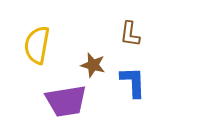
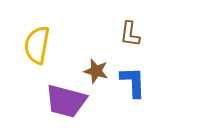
brown star: moved 3 px right, 6 px down
purple trapezoid: rotated 24 degrees clockwise
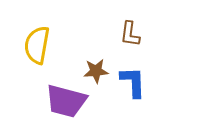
brown star: rotated 20 degrees counterclockwise
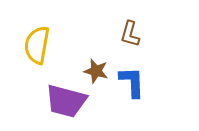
brown L-shape: rotated 8 degrees clockwise
brown star: rotated 20 degrees clockwise
blue L-shape: moved 1 px left
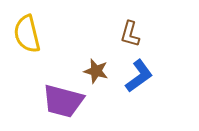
yellow semicircle: moved 10 px left, 11 px up; rotated 24 degrees counterclockwise
blue L-shape: moved 7 px right, 6 px up; rotated 56 degrees clockwise
purple trapezoid: moved 3 px left
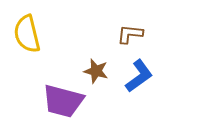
brown L-shape: rotated 80 degrees clockwise
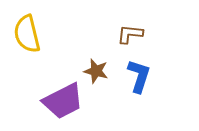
blue L-shape: rotated 36 degrees counterclockwise
purple trapezoid: rotated 42 degrees counterclockwise
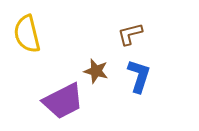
brown L-shape: rotated 20 degrees counterclockwise
